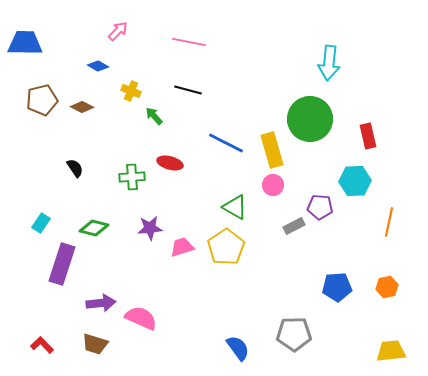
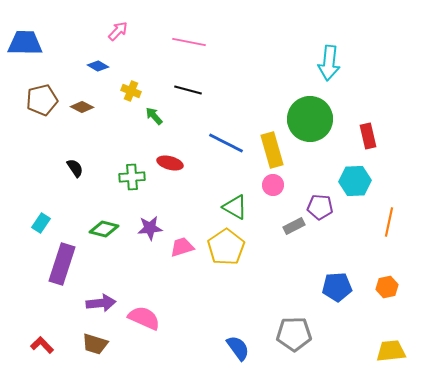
green diamond: moved 10 px right, 1 px down
pink semicircle: moved 3 px right
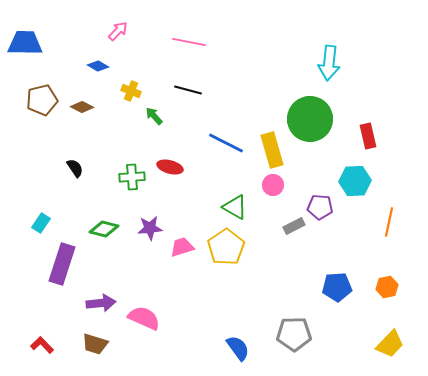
red ellipse: moved 4 px down
yellow trapezoid: moved 1 px left, 7 px up; rotated 140 degrees clockwise
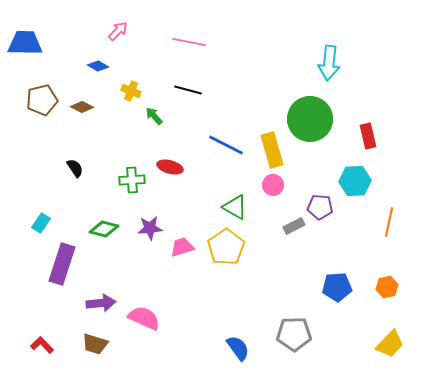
blue line: moved 2 px down
green cross: moved 3 px down
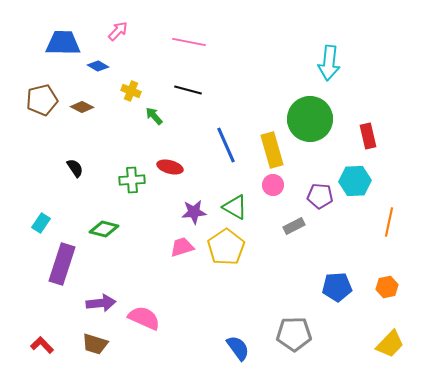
blue trapezoid: moved 38 px right
blue line: rotated 39 degrees clockwise
purple pentagon: moved 11 px up
purple star: moved 44 px right, 16 px up
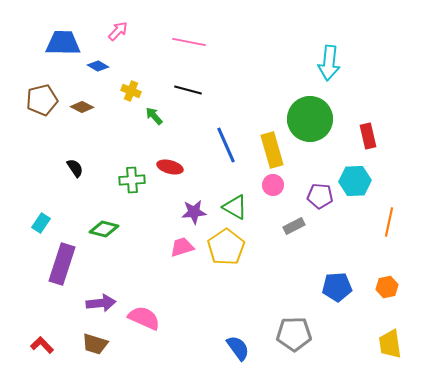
yellow trapezoid: rotated 128 degrees clockwise
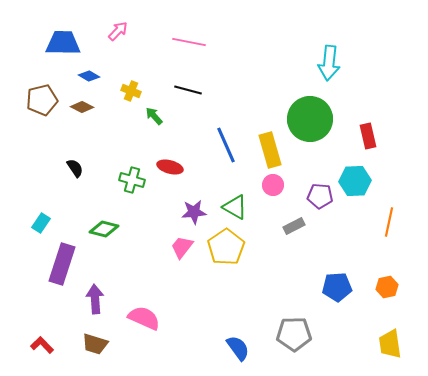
blue diamond: moved 9 px left, 10 px down
yellow rectangle: moved 2 px left
green cross: rotated 20 degrees clockwise
pink trapezoid: rotated 35 degrees counterclockwise
purple arrow: moved 6 px left, 4 px up; rotated 88 degrees counterclockwise
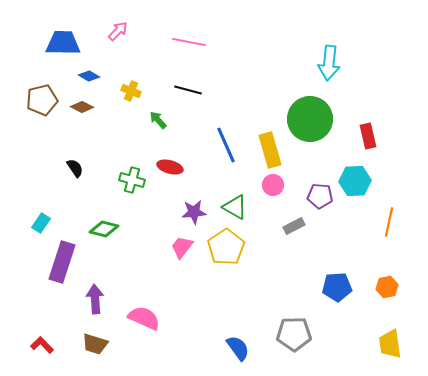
green arrow: moved 4 px right, 4 px down
purple rectangle: moved 2 px up
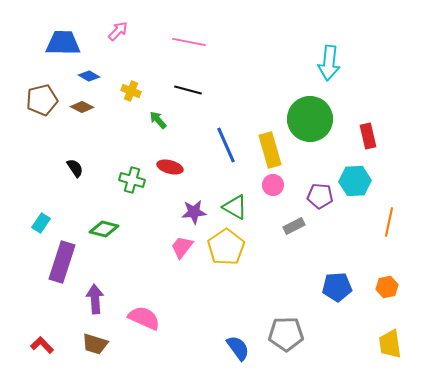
gray pentagon: moved 8 px left
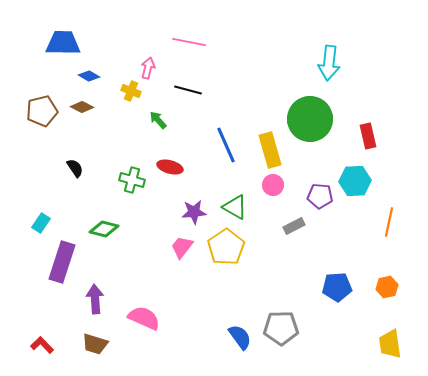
pink arrow: moved 30 px right, 37 px down; rotated 30 degrees counterclockwise
brown pentagon: moved 11 px down
gray pentagon: moved 5 px left, 6 px up
blue semicircle: moved 2 px right, 11 px up
